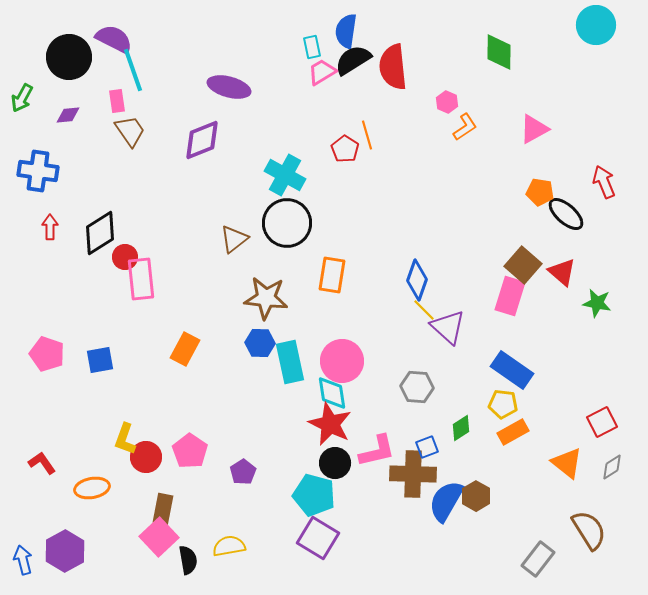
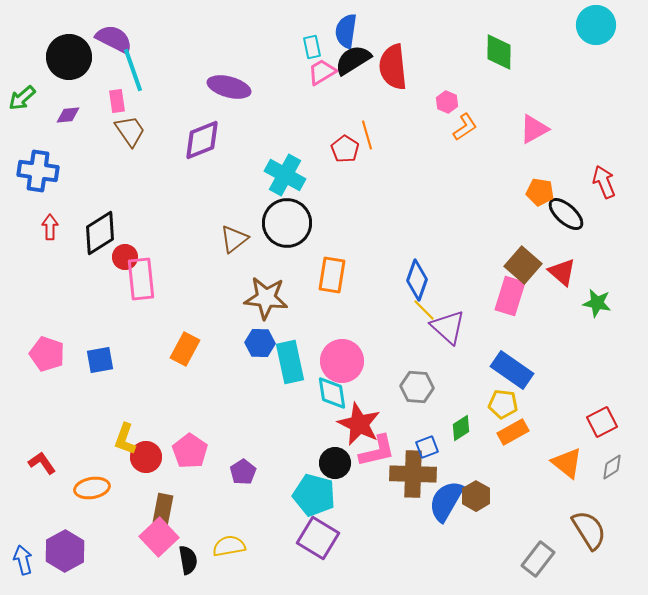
green arrow at (22, 98): rotated 20 degrees clockwise
red star at (330, 424): moved 29 px right
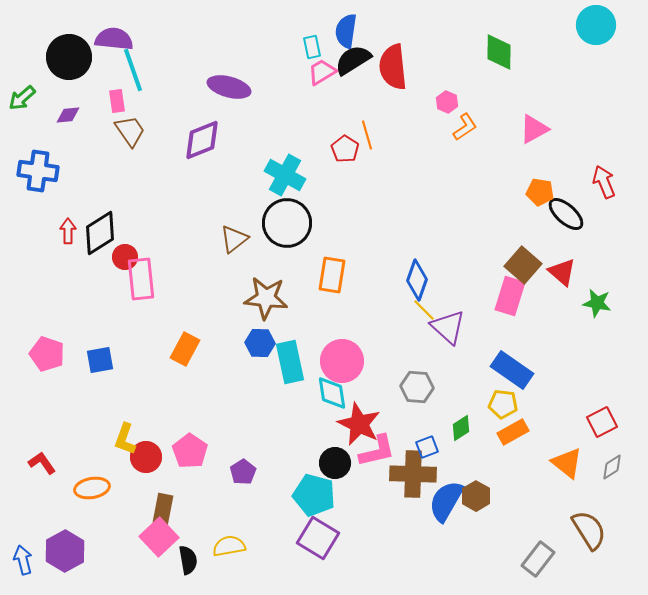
purple semicircle at (114, 39): rotated 21 degrees counterclockwise
red arrow at (50, 227): moved 18 px right, 4 px down
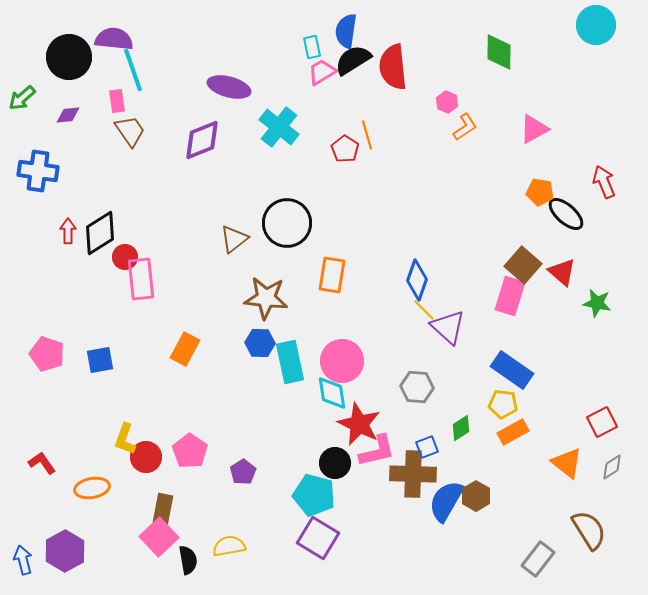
cyan cross at (285, 175): moved 6 px left, 48 px up; rotated 9 degrees clockwise
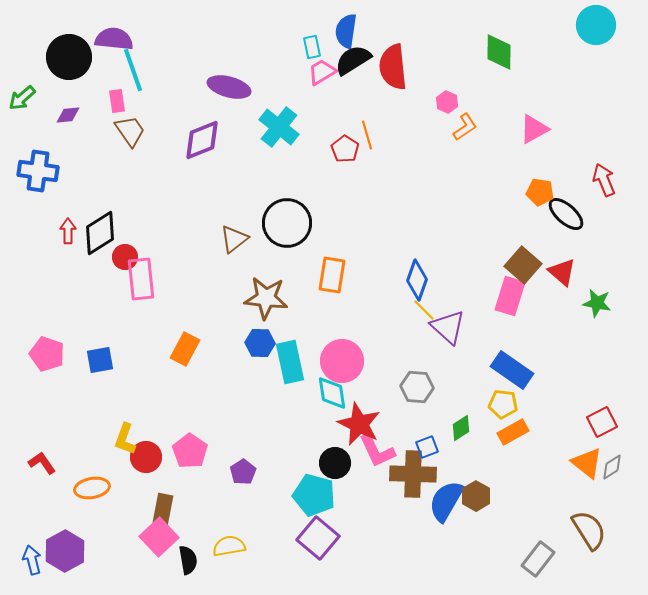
red arrow at (604, 182): moved 2 px up
pink L-shape at (377, 451): rotated 78 degrees clockwise
orange triangle at (567, 463): moved 20 px right
purple square at (318, 538): rotated 9 degrees clockwise
blue arrow at (23, 560): moved 9 px right
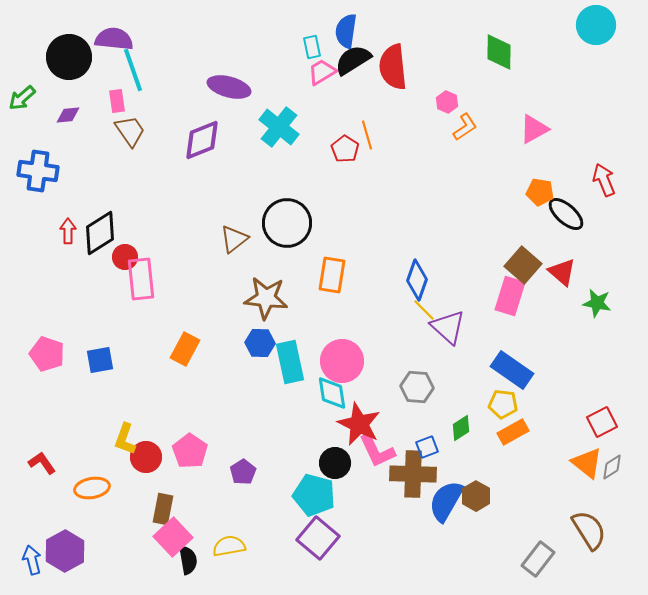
pink square at (159, 537): moved 14 px right
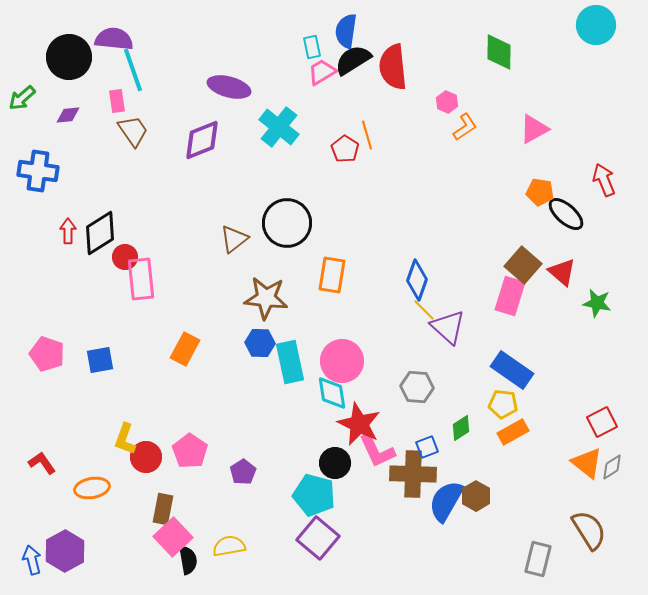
brown trapezoid at (130, 131): moved 3 px right
gray rectangle at (538, 559): rotated 24 degrees counterclockwise
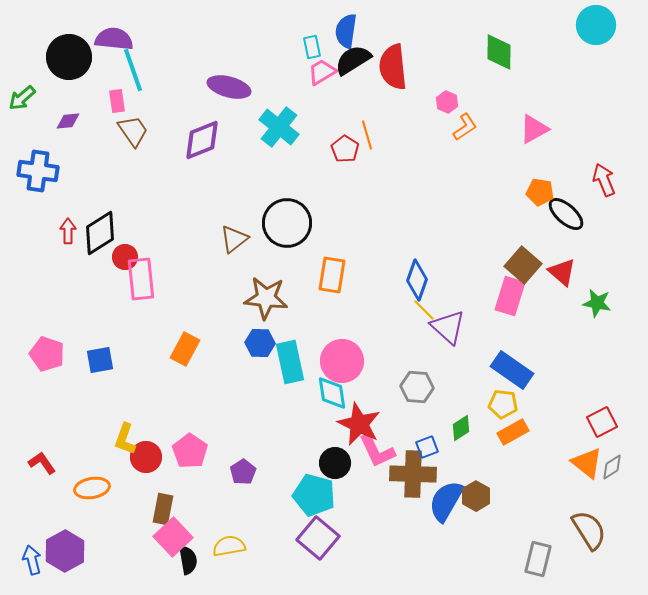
purple diamond at (68, 115): moved 6 px down
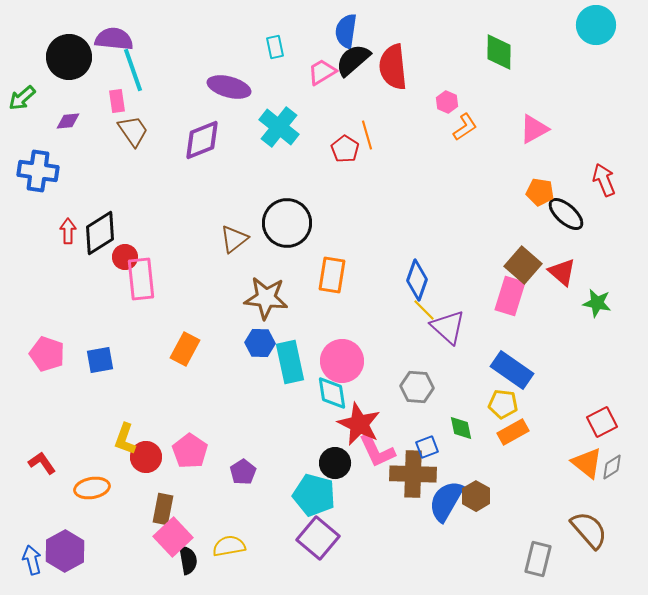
cyan rectangle at (312, 47): moved 37 px left
black semicircle at (353, 60): rotated 9 degrees counterclockwise
green diamond at (461, 428): rotated 68 degrees counterclockwise
brown semicircle at (589, 530): rotated 9 degrees counterclockwise
